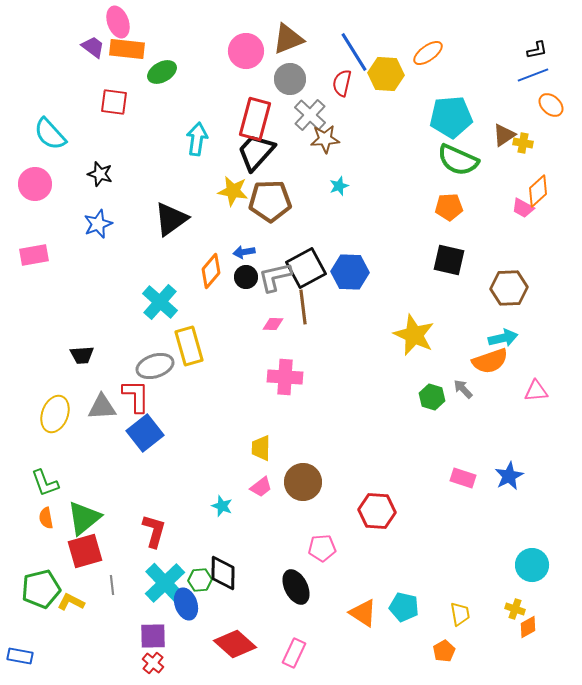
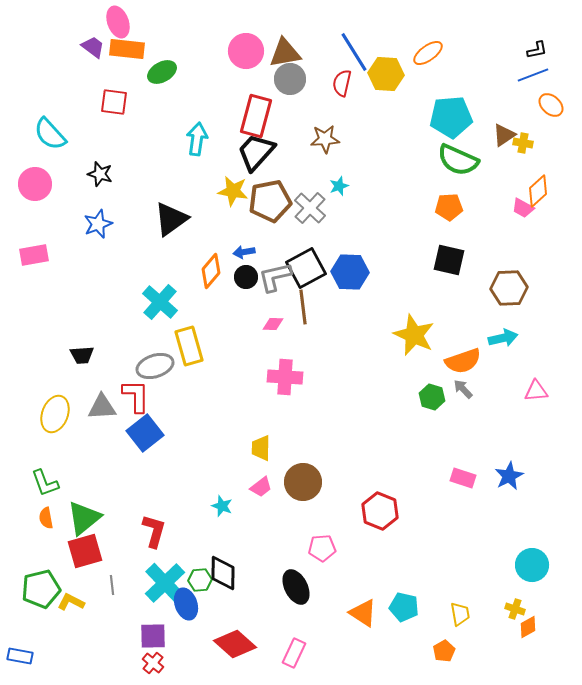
brown triangle at (288, 39): moved 3 px left, 14 px down; rotated 12 degrees clockwise
gray cross at (310, 115): moved 93 px down
red rectangle at (255, 119): moved 1 px right, 3 px up
brown pentagon at (270, 201): rotated 9 degrees counterclockwise
orange semicircle at (490, 361): moved 27 px left
red hexagon at (377, 511): moved 3 px right; rotated 18 degrees clockwise
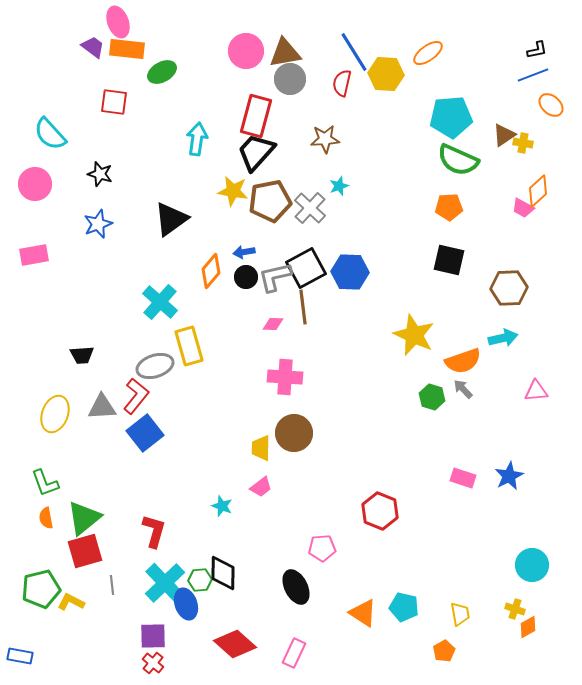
red L-shape at (136, 396): rotated 39 degrees clockwise
brown circle at (303, 482): moved 9 px left, 49 px up
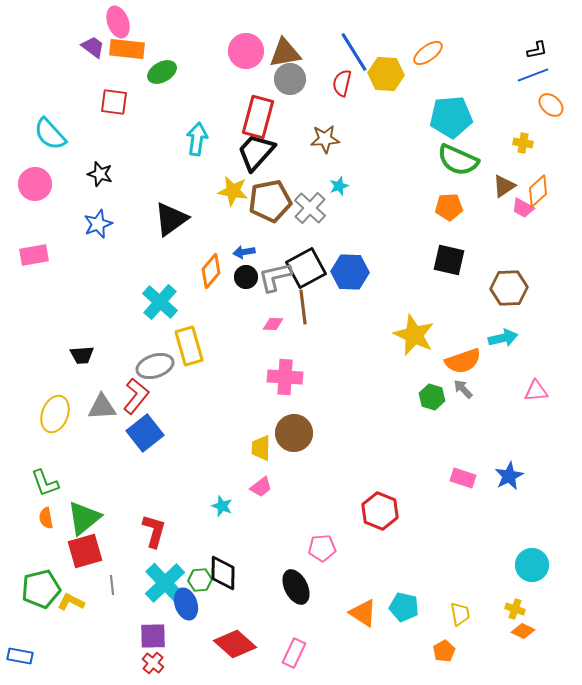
red rectangle at (256, 116): moved 2 px right, 1 px down
brown triangle at (504, 135): moved 51 px down
orange diamond at (528, 627): moved 5 px left, 4 px down; rotated 55 degrees clockwise
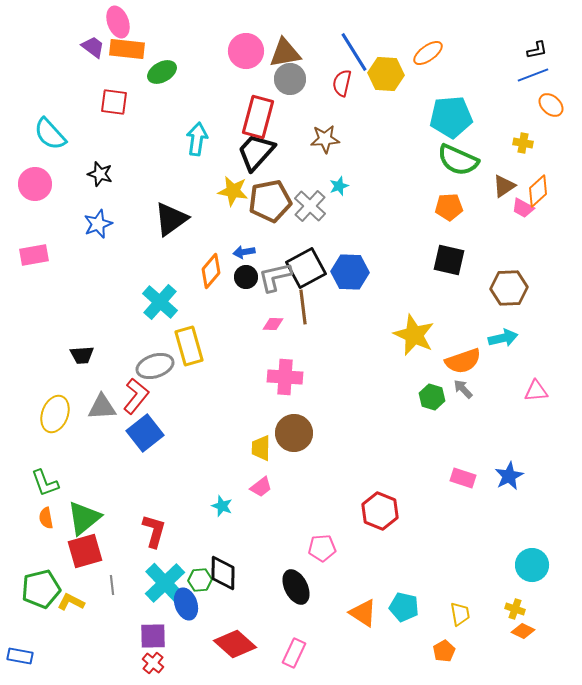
gray cross at (310, 208): moved 2 px up
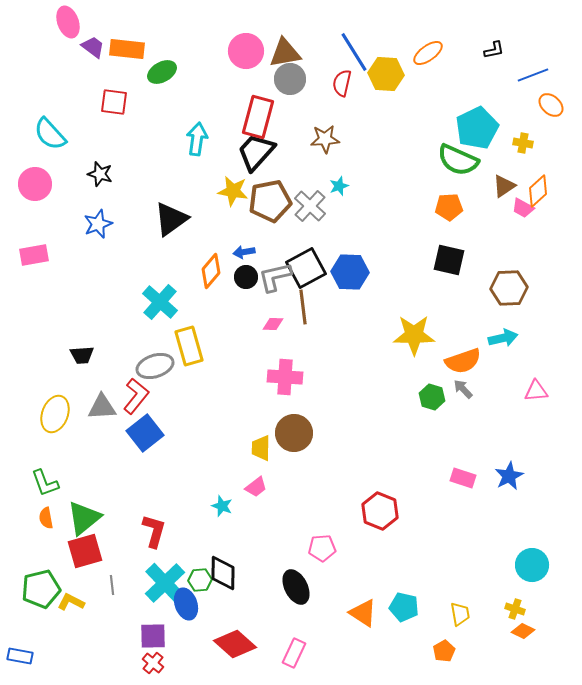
pink ellipse at (118, 22): moved 50 px left
black L-shape at (537, 50): moved 43 px left
cyan pentagon at (451, 117): moved 26 px right, 11 px down; rotated 21 degrees counterclockwise
yellow star at (414, 335): rotated 24 degrees counterclockwise
pink trapezoid at (261, 487): moved 5 px left
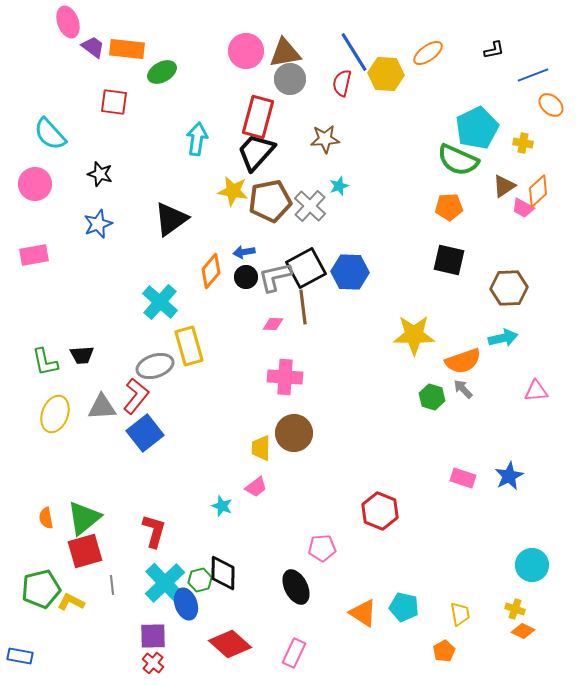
green L-shape at (45, 483): moved 121 px up; rotated 8 degrees clockwise
green hexagon at (200, 580): rotated 10 degrees counterclockwise
red diamond at (235, 644): moved 5 px left
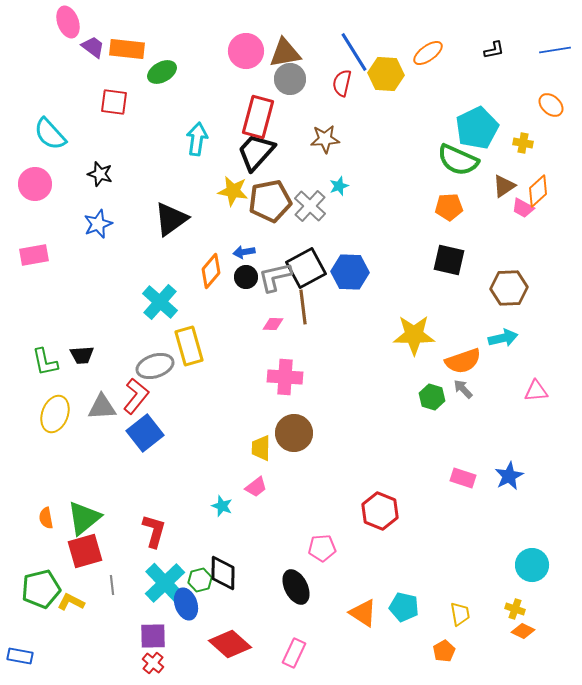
blue line at (533, 75): moved 22 px right, 25 px up; rotated 12 degrees clockwise
